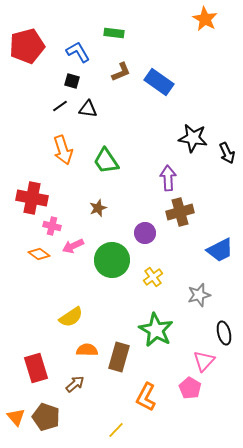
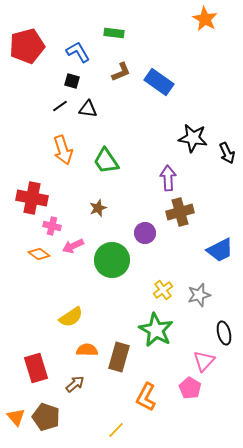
yellow cross: moved 10 px right, 13 px down
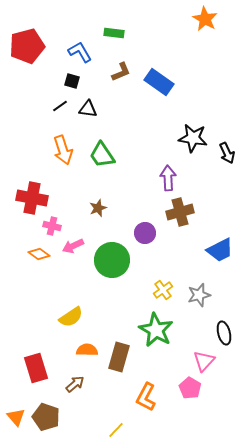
blue L-shape: moved 2 px right
green trapezoid: moved 4 px left, 6 px up
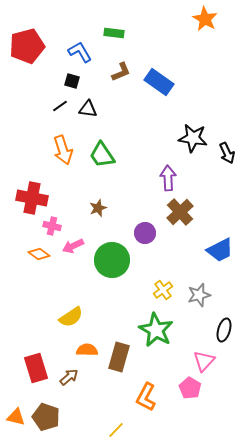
brown cross: rotated 28 degrees counterclockwise
black ellipse: moved 3 px up; rotated 30 degrees clockwise
brown arrow: moved 6 px left, 7 px up
orange triangle: rotated 36 degrees counterclockwise
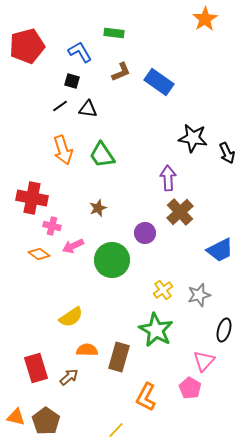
orange star: rotated 10 degrees clockwise
brown pentagon: moved 4 px down; rotated 16 degrees clockwise
